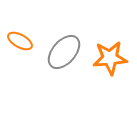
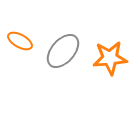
gray ellipse: moved 1 px left, 1 px up
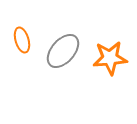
orange ellipse: moved 2 px right, 1 px up; rotated 45 degrees clockwise
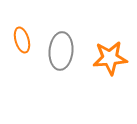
gray ellipse: moved 2 px left; rotated 36 degrees counterclockwise
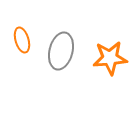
gray ellipse: rotated 9 degrees clockwise
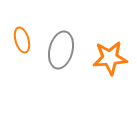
gray ellipse: moved 1 px up
